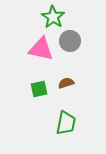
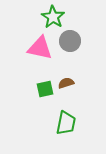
pink triangle: moved 1 px left, 1 px up
green square: moved 6 px right
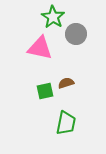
gray circle: moved 6 px right, 7 px up
green square: moved 2 px down
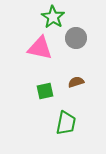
gray circle: moved 4 px down
brown semicircle: moved 10 px right, 1 px up
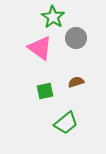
pink triangle: rotated 24 degrees clockwise
green trapezoid: rotated 40 degrees clockwise
